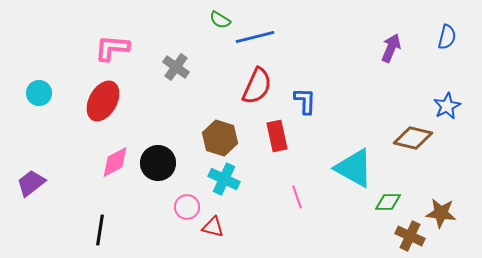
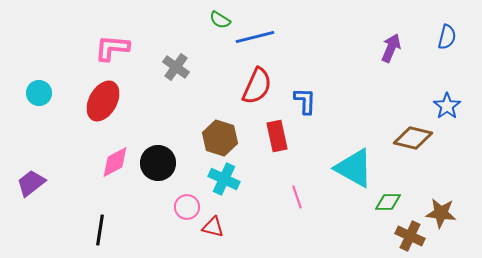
blue star: rotated 8 degrees counterclockwise
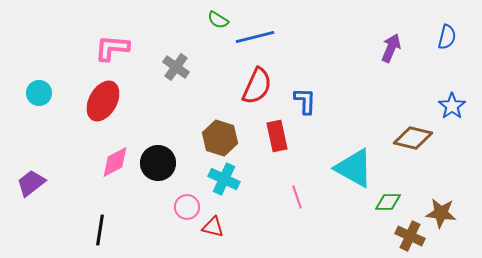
green semicircle: moved 2 px left
blue star: moved 5 px right
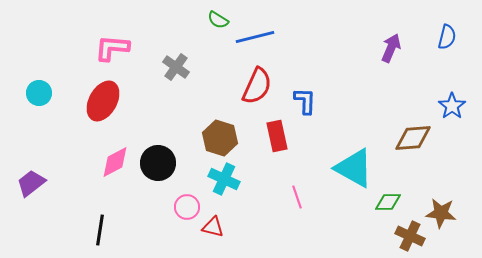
brown diamond: rotated 18 degrees counterclockwise
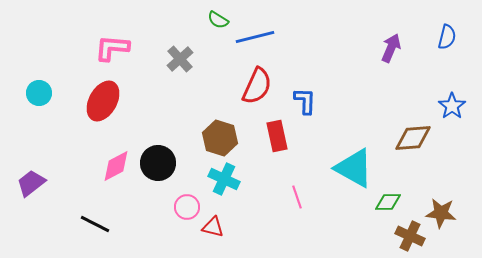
gray cross: moved 4 px right, 8 px up; rotated 12 degrees clockwise
pink diamond: moved 1 px right, 4 px down
black line: moved 5 px left, 6 px up; rotated 72 degrees counterclockwise
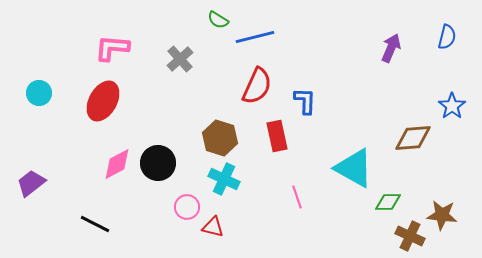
pink diamond: moved 1 px right, 2 px up
brown star: moved 1 px right, 2 px down
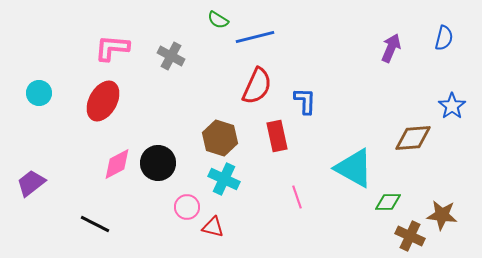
blue semicircle: moved 3 px left, 1 px down
gray cross: moved 9 px left, 3 px up; rotated 20 degrees counterclockwise
